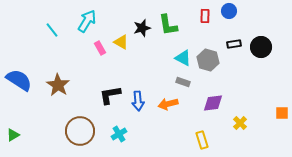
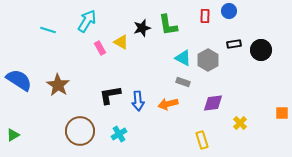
cyan line: moved 4 px left; rotated 35 degrees counterclockwise
black circle: moved 3 px down
gray hexagon: rotated 15 degrees clockwise
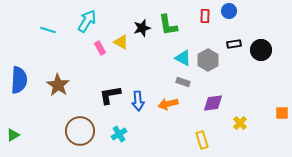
blue semicircle: rotated 60 degrees clockwise
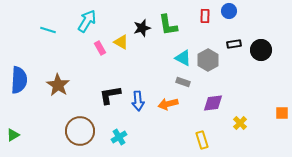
cyan cross: moved 3 px down
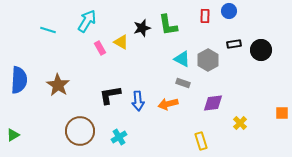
cyan triangle: moved 1 px left, 1 px down
gray rectangle: moved 1 px down
yellow rectangle: moved 1 px left, 1 px down
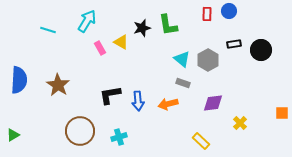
red rectangle: moved 2 px right, 2 px up
cyan triangle: rotated 12 degrees clockwise
cyan cross: rotated 14 degrees clockwise
yellow rectangle: rotated 30 degrees counterclockwise
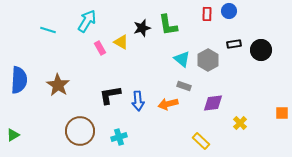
gray rectangle: moved 1 px right, 3 px down
